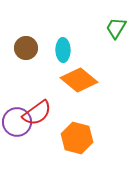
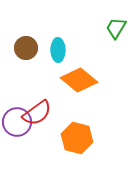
cyan ellipse: moved 5 px left
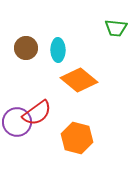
green trapezoid: rotated 115 degrees counterclockwise
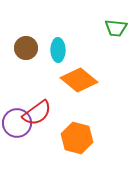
purple circle: moved 1 px down
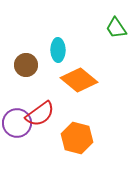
green trapezoid: rotated 50 degrees clockwise
brown circle: moved 17 px down
red semicircle: moved 3 px right, 1 px down
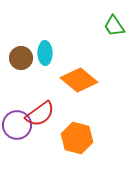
green trapezoid: moved 2 px left, 2 px up
cyan ellipse: moved 13 px left, 3 px down
brown circle: moved 5 px left, 7 px up
purple circle: moved 2 px down
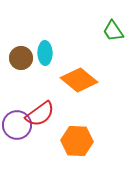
green trapezoid: moved 1 px left, 5 px down
orange hexagon: moved 3 px down; rotated 12 degrees counterclockwise
